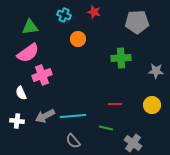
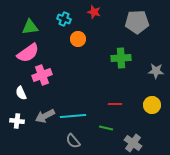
cyan cross: moved 4 px down
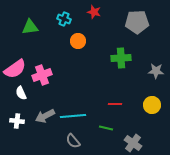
orange circle: moved 2 px down
pink semicircle: moved 13 px left, 16 px down
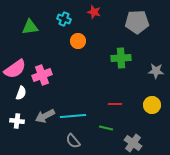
white semicircle: rotated 136 degrees counterclockwise
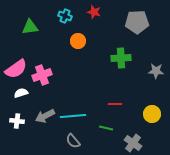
cyan cross: moved 1 px right, 3 px up
pink semicircle: moved 1 px right
white semicircle: rotated 128 degrees counterclockwise
yellow circle: moved 9 px down
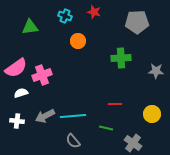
pink semicircle: moved 1 px up
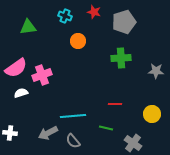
gray pentagon: moved 13 px left; rotated 15 degrees counterclockwise
green triangle: moved 2 px left
gray arrow: moved 3 px right, 17 px down
white cross: moved 7 px left, 12 px down
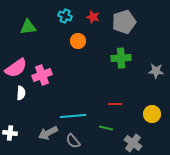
red star: moved 1 px left, 5 px down
white semicircle: rotated 112 degrees clockwise
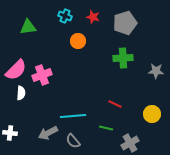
gray pentagon: moved 1 px right, 1 px down
green cross: moved 2 px right
pink semicircle: moved 2 px down; rotated 10 degrees counterclockwise
red line: rotated 24 degrees clockwise
gray cross: moved 3 px left; rotated 24 degrees clockwise
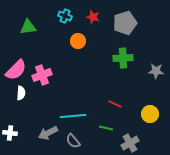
yellow circle: moved 2 px left
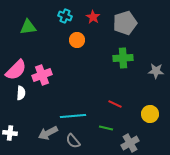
red star: rotated 16 degrees clockwise
orange circle: moved 1 px left, 1 px up
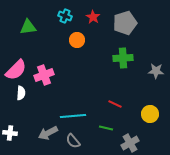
pink cross: moved 2 px right
